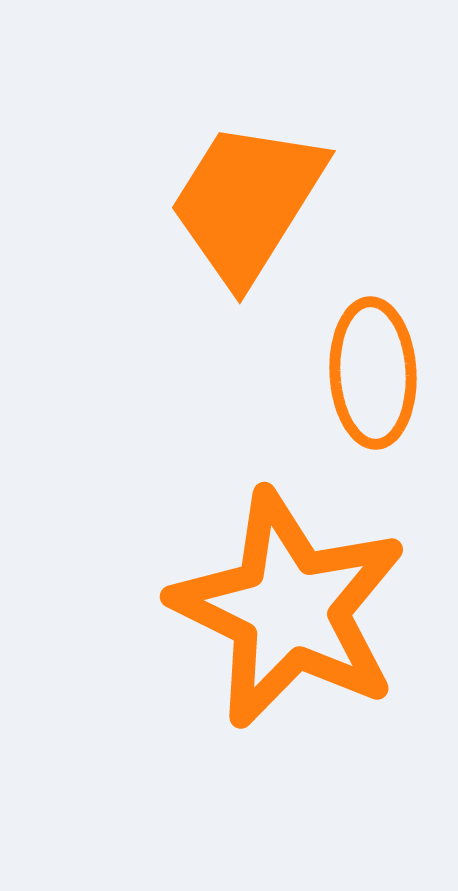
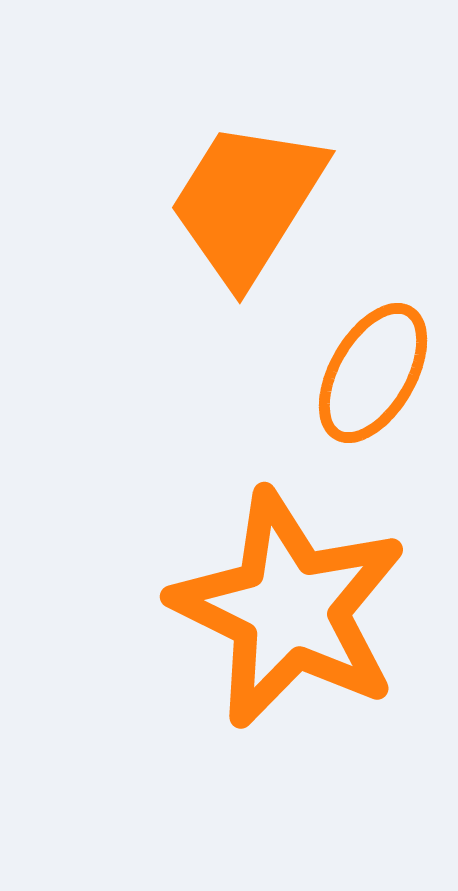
orange ellipse: rotated 33 degrees clockwise
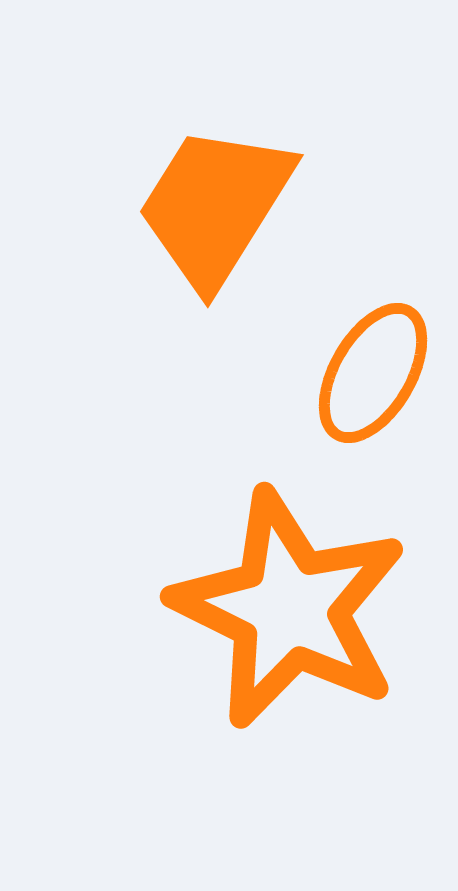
orange trapezoid: moved 32 px left, 4 px down
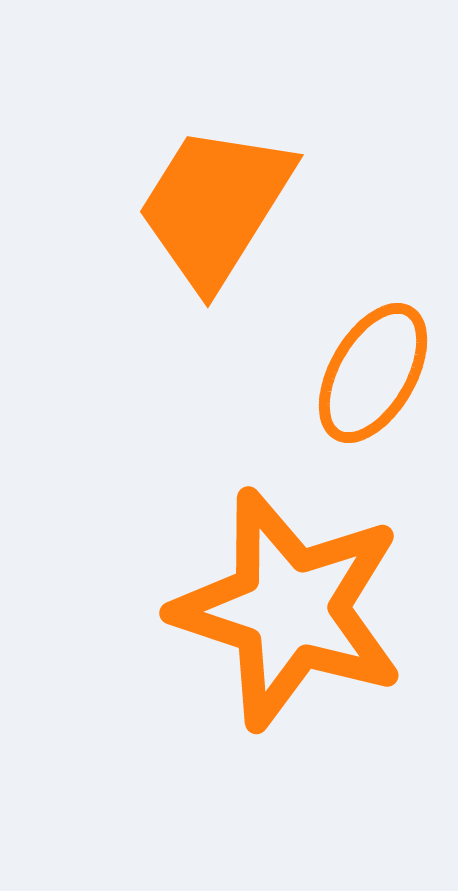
orange star: rotated 8 degrees counterclockwise
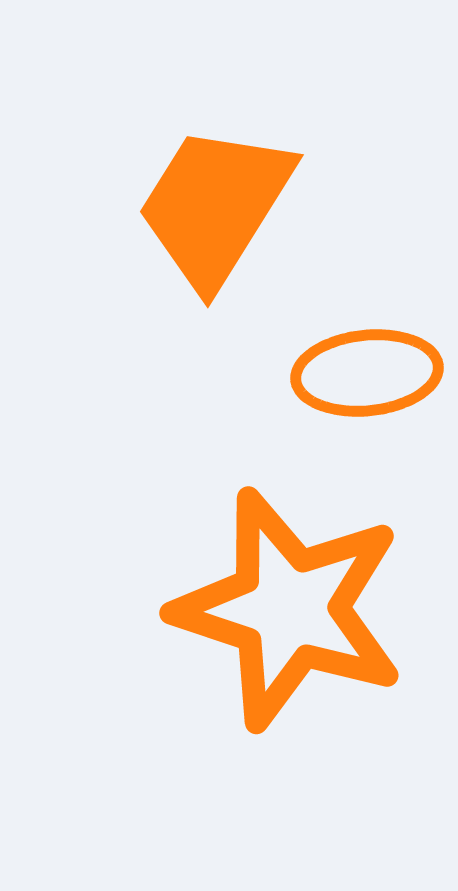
orange ellipse: moved 6 px left; rotated 54 degrees clockwise
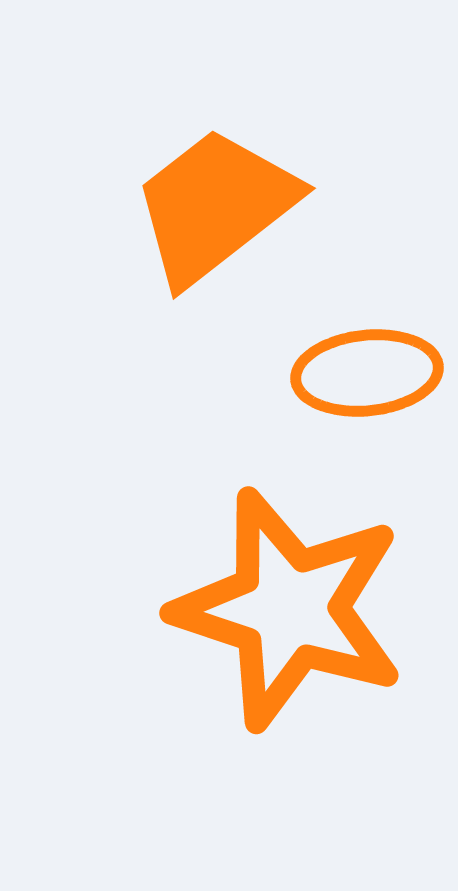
orange trapezoid: rotated 20 degrees clockwise
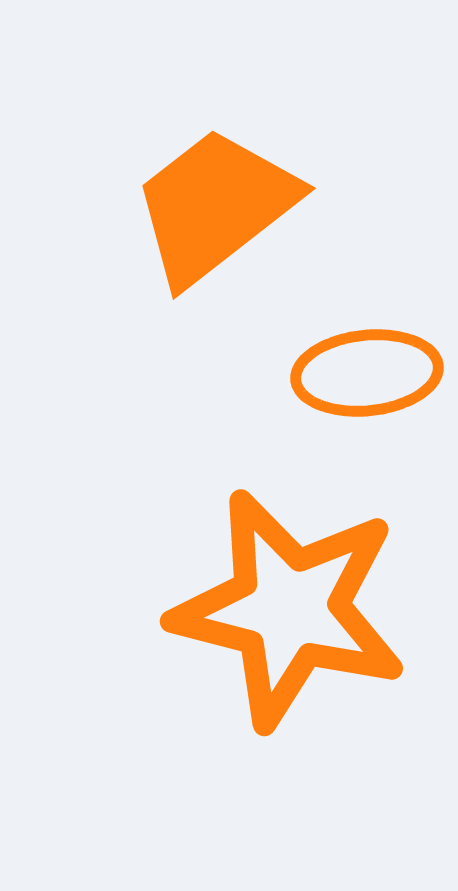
orange star: rotated 4 degrees counterclockwise
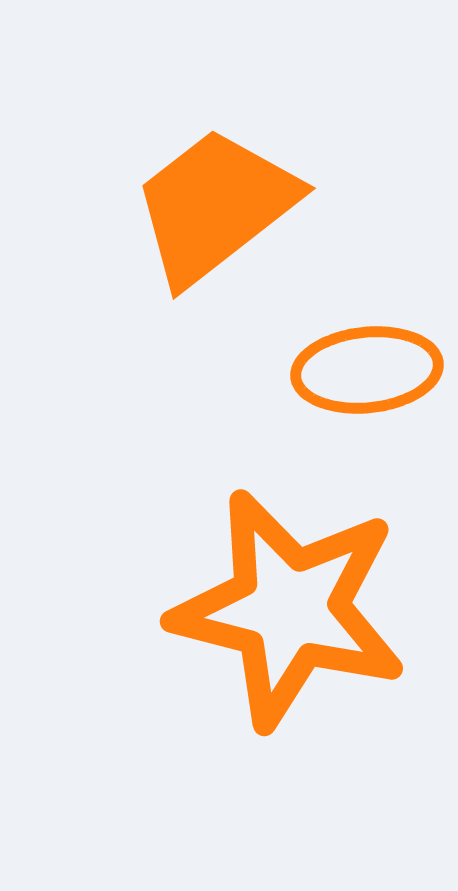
orange ellipse: moved 3 px up
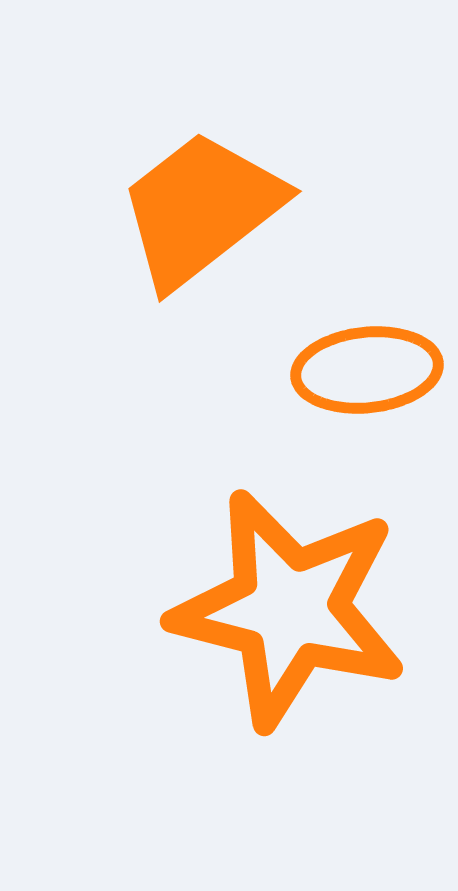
orange trapezoid: moved 14 px left, 3 px down
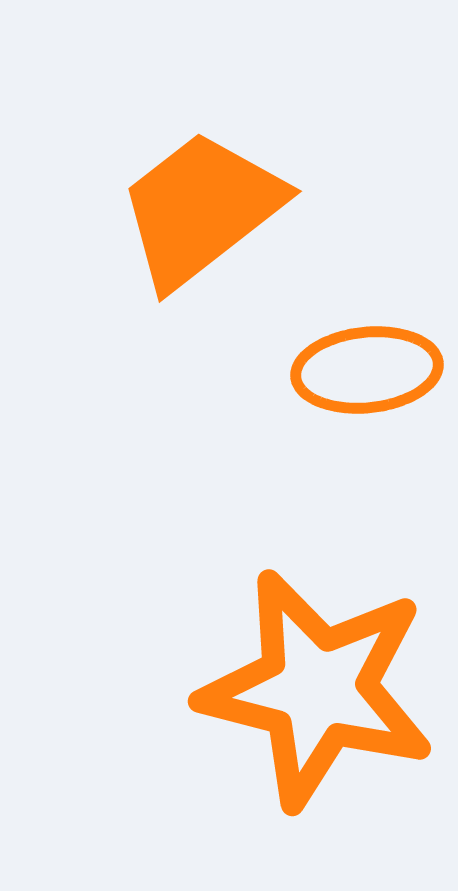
orange star: moved 28 px right, 80 px down
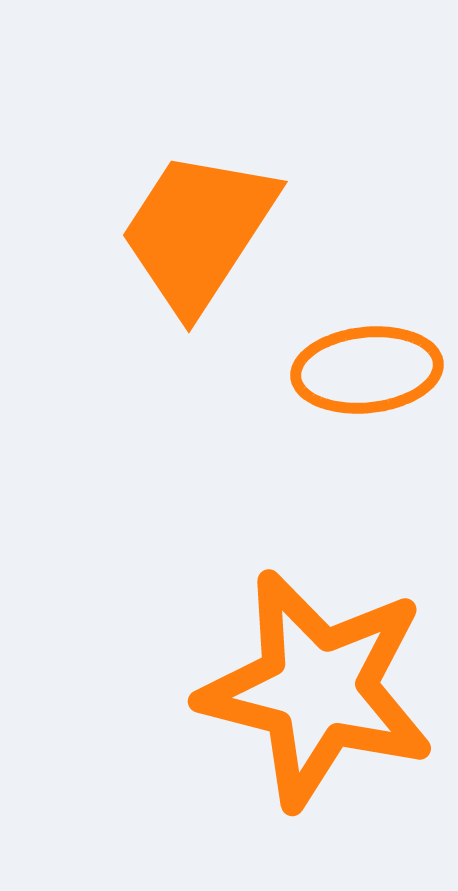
orange trapezoid: moved 3 px left, 22 px down; rotated 19 degrees counterclockwise
